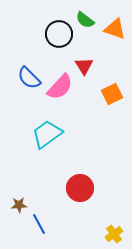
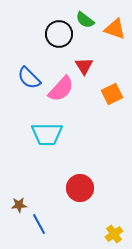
pink semicircle: moved 1 px right, 2 px down
cyan trapezoid: rotated 144 degrees counterclockwise
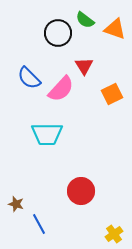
black circle: moved 1 px left, 1 px up
red circle: moved 1 px right, 3 px down
brown star: moved 3 px left, 1 px up; rotated 21 degrees clockwise
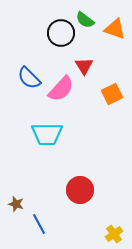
black circle: moved 3 px right
red circle: moved 1 px left, 1 px up
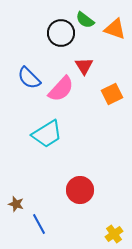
cyan trapezoid: rotated 32 degrees counterclockwise
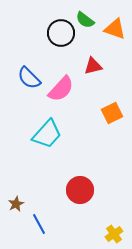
red triangle: moved 9 px right; rotated 48 degrees clockwise
orange square: moved 19 px down
cyan trapezoid: rotated 16 degrees counterclockwise
brown star: rotated 28 degrees clockwise
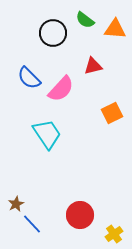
orange triangle: rotated 15 degrees counterclockwise
black circle: moved 8 px left
cyan trapezoid: rotated 76 degrees counterclockwise
red circle: moved 25 px down
blue line: moved 7 px left; rotated 15 degrees counterclockwise
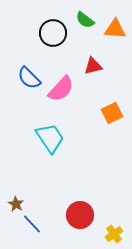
cyan trapezoid: moved 3 px right, 4 px down
brown star: rotated 14 degrees counterclockwise
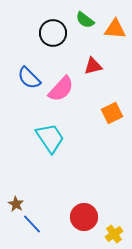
red circle: moved 4 px right, 2 px down
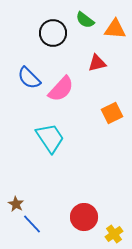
red triangle: moved 4 px right, 3 px up
